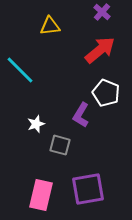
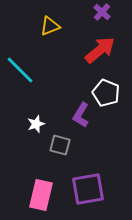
yellow triangle: rotated 15 degrees counterclockwise
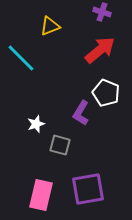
purple cross: rotated 24 degrees counterclockwise
cyan line: moved 1 px right, 12 px up
purple L-shape: moved 2 px up
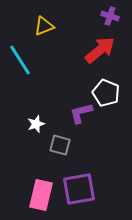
purple cross: moved 8 px right, 4 px down
yellow triangle: moved 6 px left
cyan line: moved 1 px left, 2 px down; rotated 12 degrees clockwise
purple L-shape: rotated 45 degrees clockwise
purple square: moved 9 px left
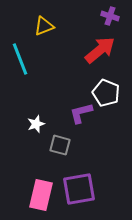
cyan line: moved 1 px up; rotated 12 degrees clockwise
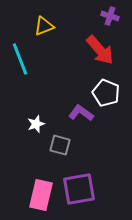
red arrow: rotated 88 degrees clockwise
purple L-shape: rotated 50 degrees clockwise
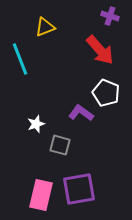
yellow triangle: moved 1 px right, 1 px down
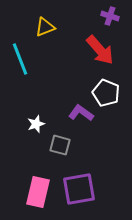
pink rectangle: moved 3 px left, 3 px up
